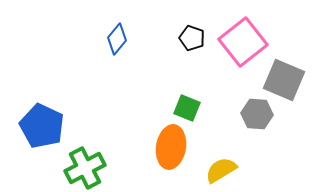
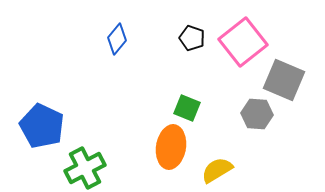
yellow semicircle: moved 4 px left
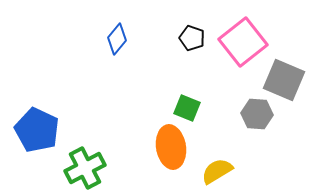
blue pentagon: moved 5 px left, 4 px down
orange ellipse: rotated 18 degrees counterclockwise
yellow semicircle: moved 1 px down
